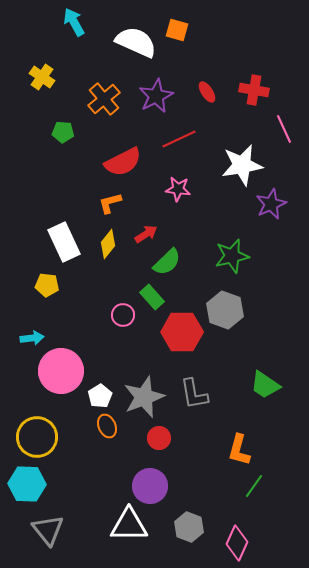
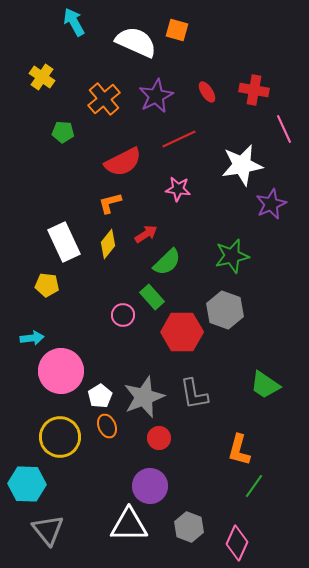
yellow circle at (37, 437): moved 23 px right
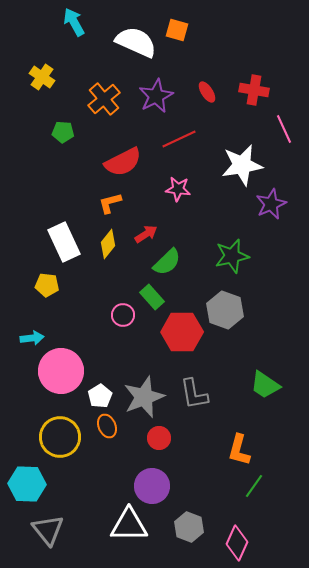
purple circle at (150, 486): moved 2 px right
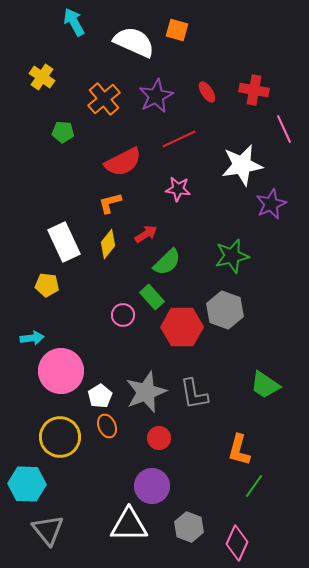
white semicircle at (136, 42): moved 2 px left
red hexagon at (182, 332): moved 5 px up
gray star at (144, 397): moved 2 px right, 5 px up
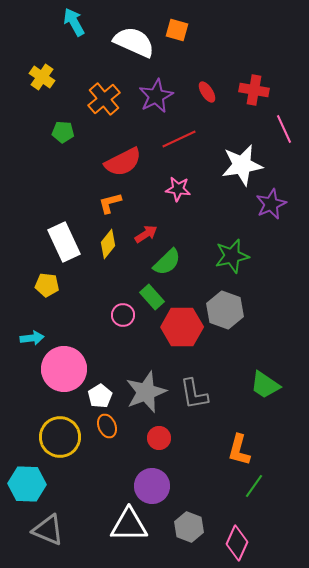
pink circle at (61, 371): moved 3 px right, 2 px up
gray triangle at (48, 530): rotated 28 degrees counterclockwise
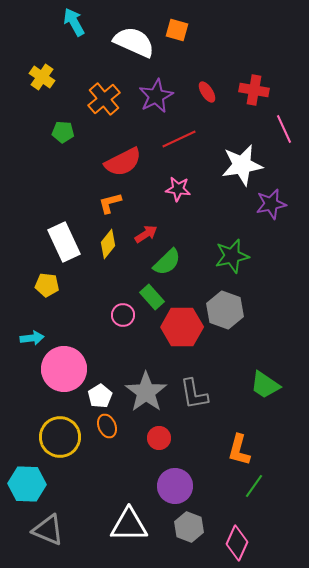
purple star at (271, 204): rotated 12 degrees clockwise
gray star at (146, 392): rotated 15 degrees counterclockwise
purple circle at (152, 486): moved 23 px right
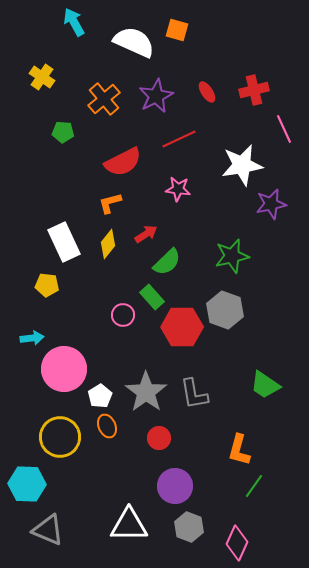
red cross at (254, 90): rotated 24 degrees counterclockwise
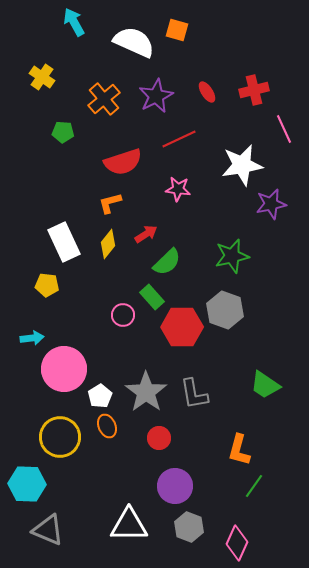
red semicircle at (123, 162): rotated 9 degrees clockwise
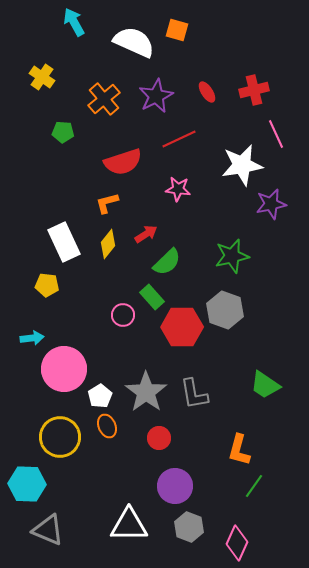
pink line at (284, 129): moved 8 px left, 5 px down
orange L-shape at (110, 203): moved 3 px left
